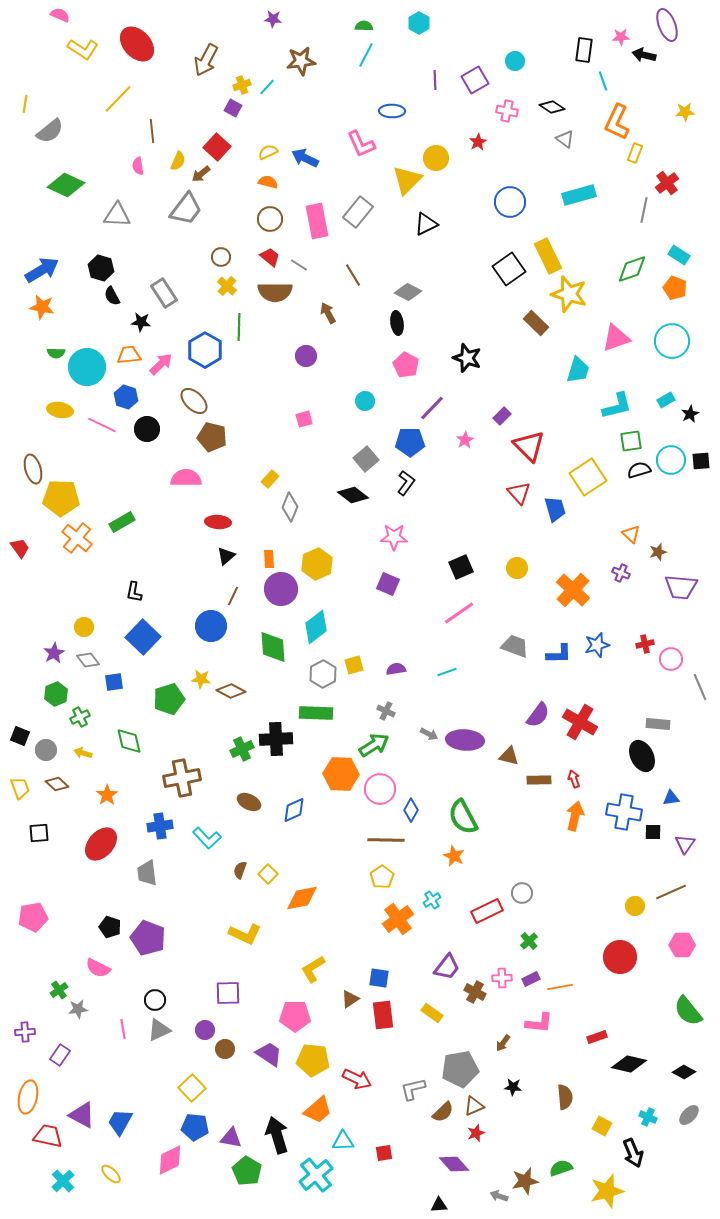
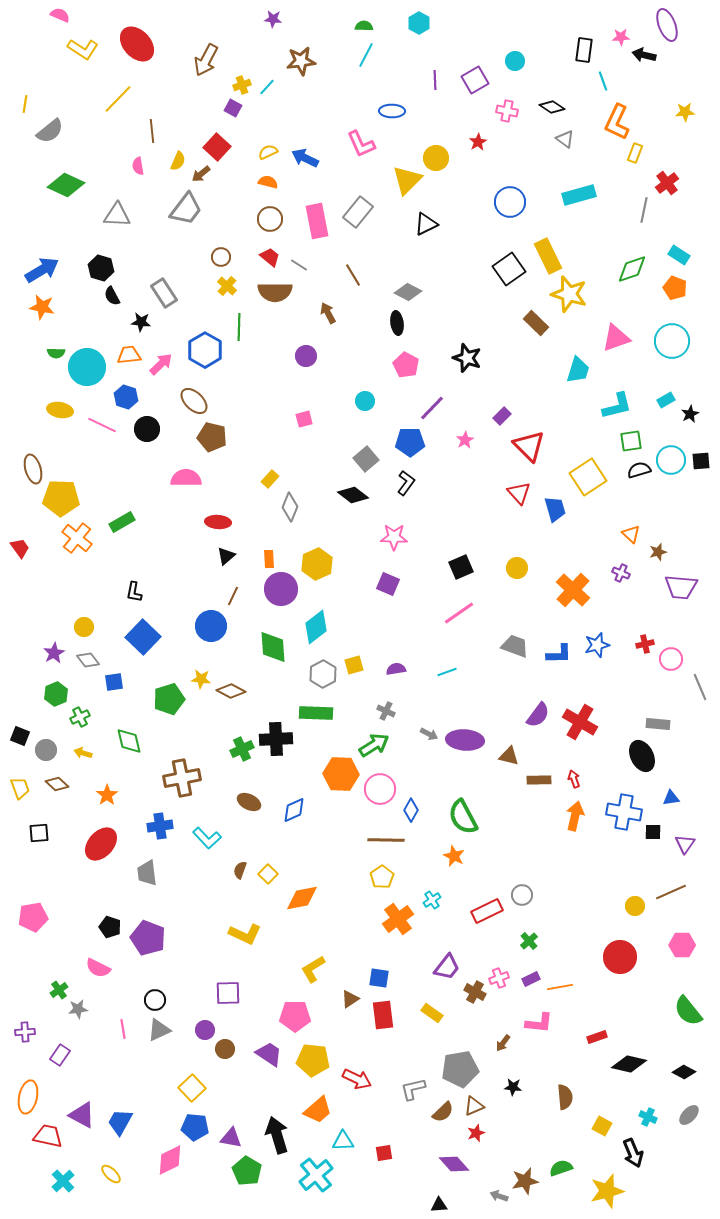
gray circle at (522, 893): moved 2 px down
pink cross at (502, 978): moved 3 px left; rotated 18 degrees counterclockwise
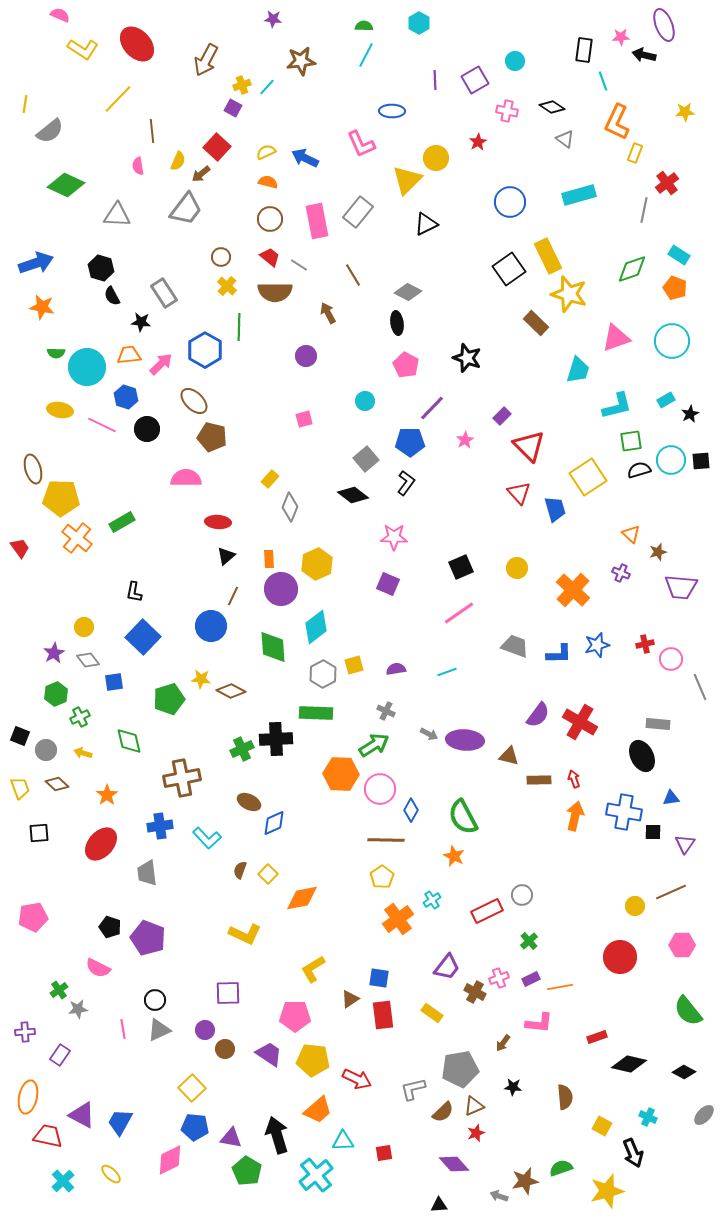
purple ellipse at (667, 25): moved 3 px left
yellow semicircle at (268, 152): moved 2 px left
blue arrow at (42, 270): moved 6 px left, 7 px up; rotated 12 degrees clockwise
blue diamond at (294, 810): moved 20 px left, 13 px down
gray ellipse at (689, 1115): moved 15 px right
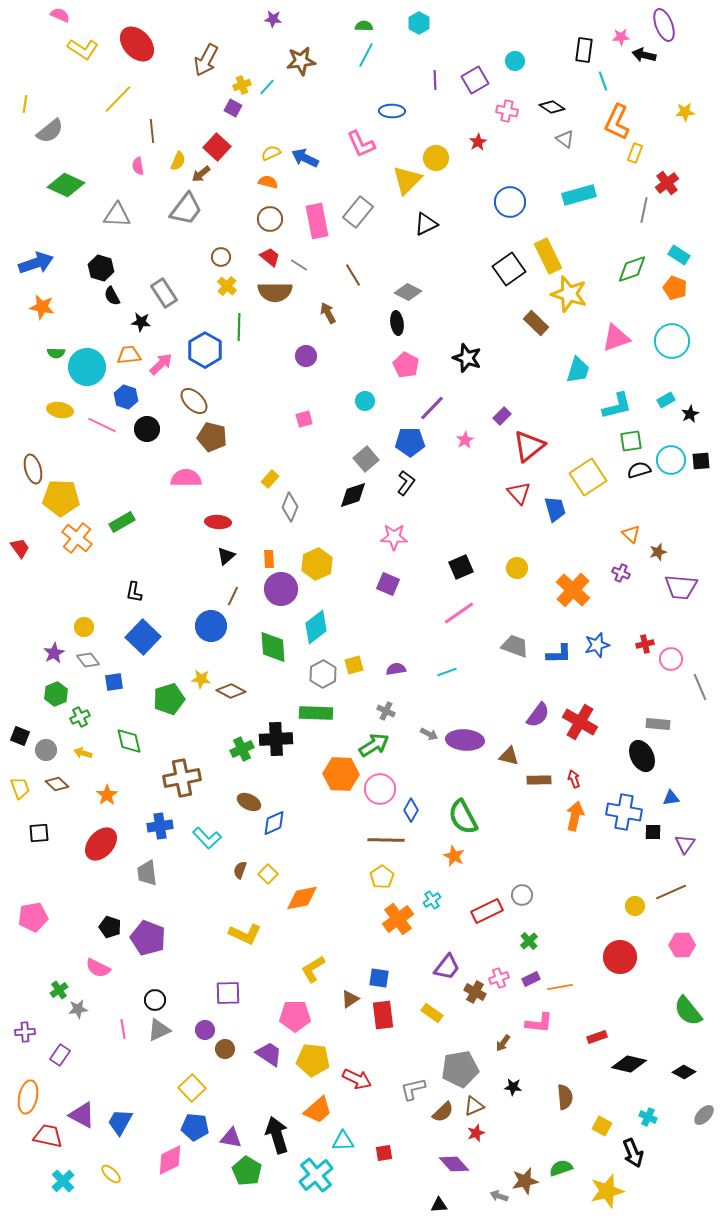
yellow semicircle at (266, 152): moved 5 px right, 1 px down
red triangle at (529, 446): rotated 36 degrees clockwise
black diamond at (353, 495): rotated 56 degrees counterclockwise
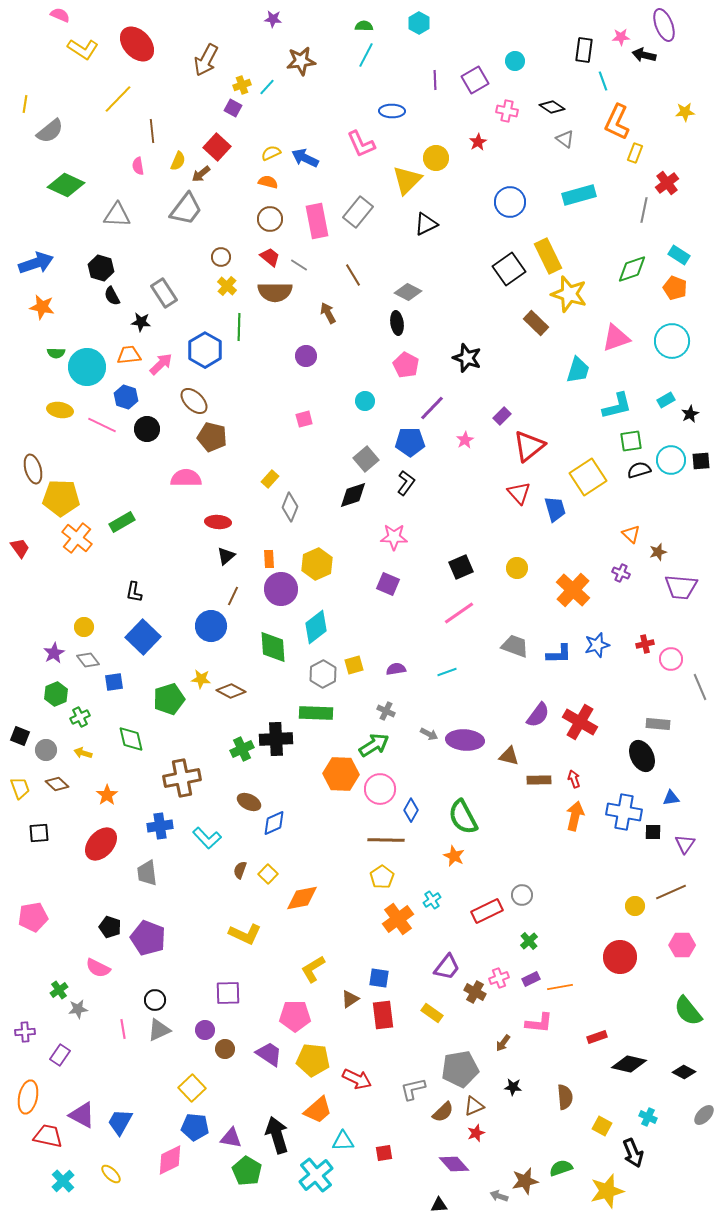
green diamond at (129, 741): moved 2 px right, 2 px up
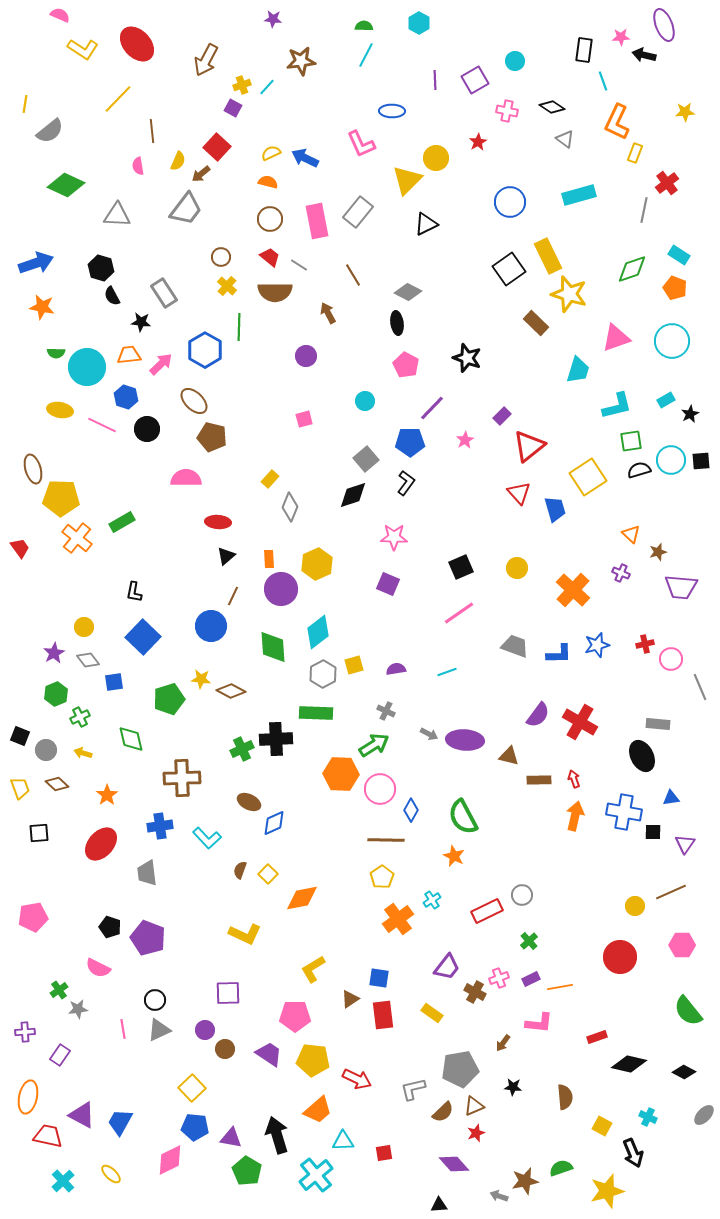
cyan diamond at (316, 627): moved 2 px right, 5 px down
brown cross at (182, 778): rotated 9 degrees clockwise
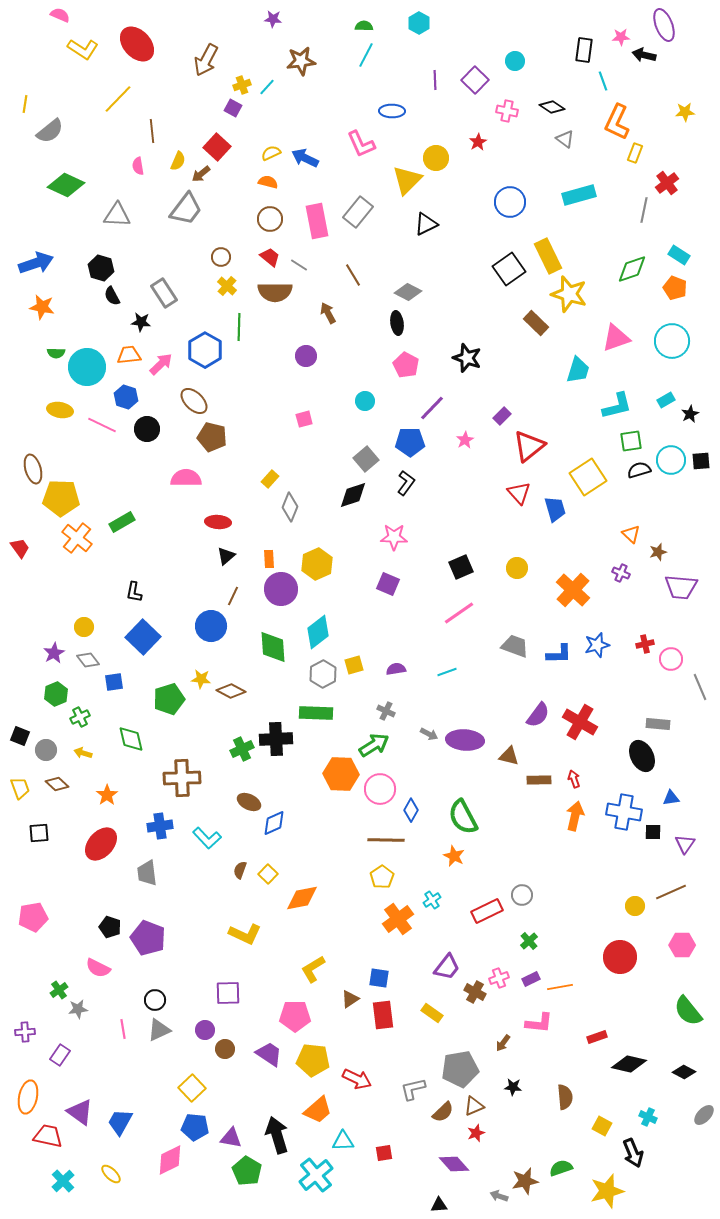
purple square at (475, 80): rotated 16 degrees counterclockwise
purple triangle at (82, 1115): moved 2 px left, 3 px up; rotated 8 degrees clockwise
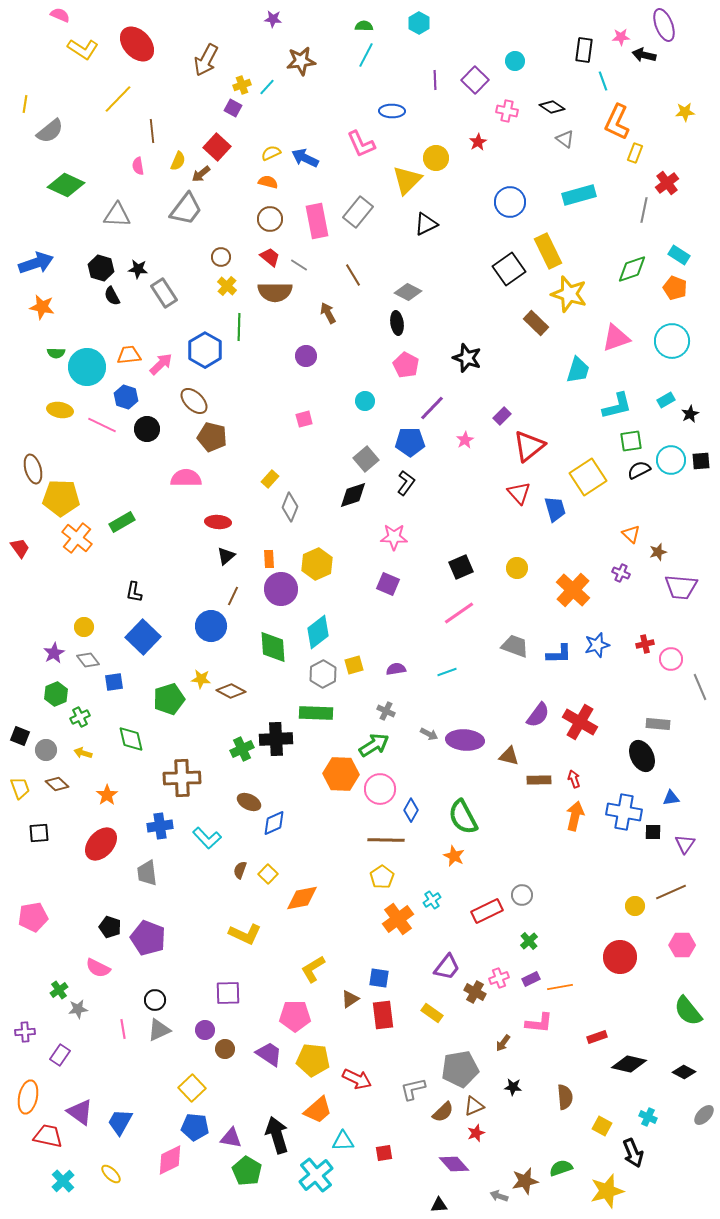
yellow rectangle at (548, 256): moved 5 px up
black star at (141, 322): moved 3 px left, 53 px up
black semicircle at (639, 470): rotated 10 degrees counterclockwise
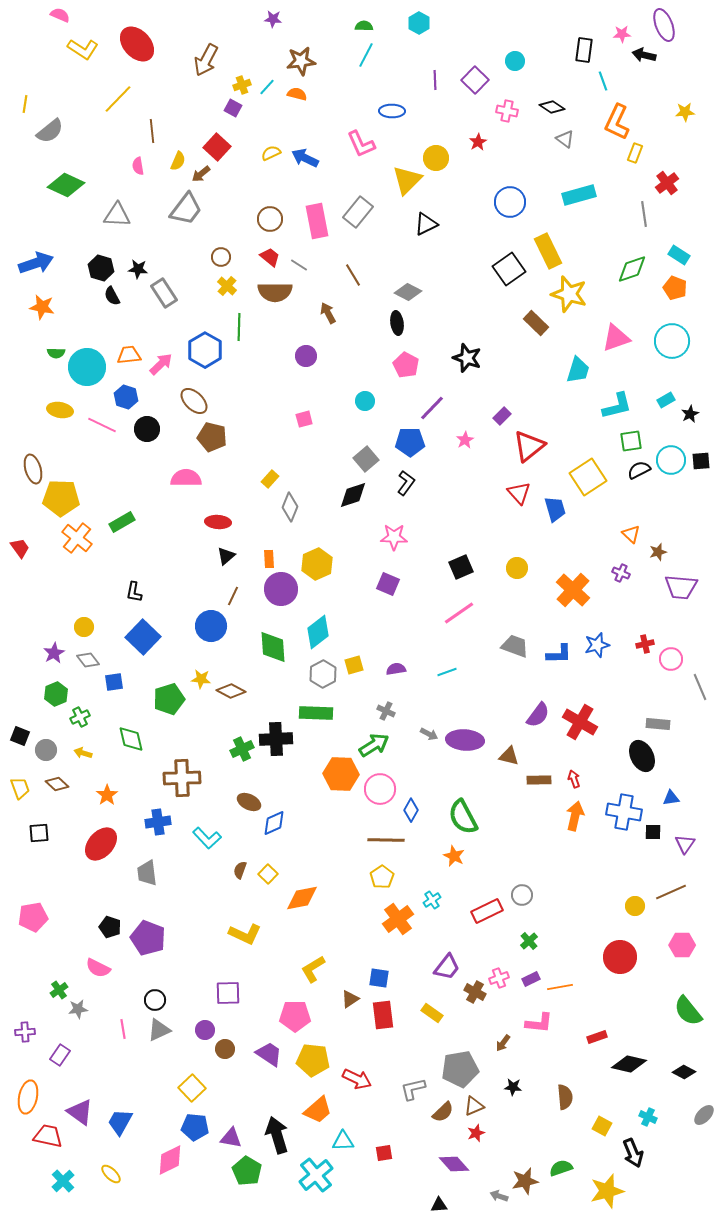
pink star at (621, 37): moved 1 px right, 3 px up
orange semicircle at (268, 182): moved 29 px right, 88 px up
gray line at (644, 210): moved 4 px down; rotated 20 degrees counterclockwise
blue cross at (160, 826): moved 2 px left, 4 px up
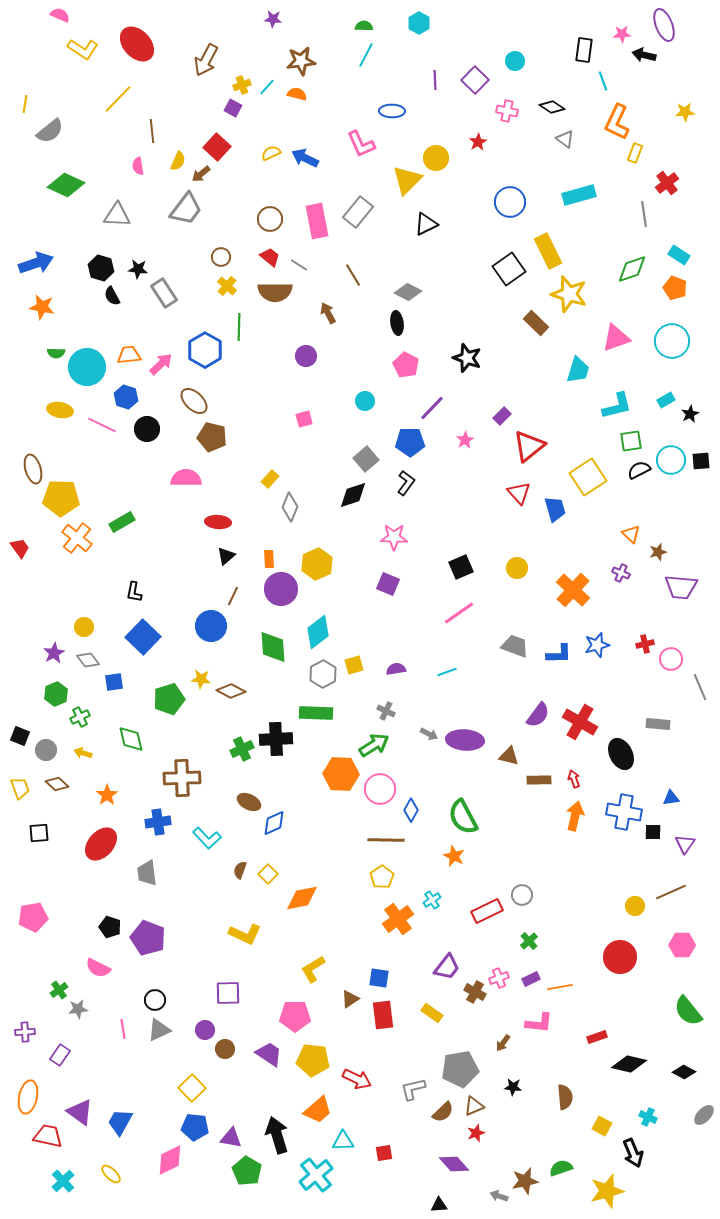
black ellipse at (642, 756): moved 21 px left, 2 px up
